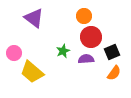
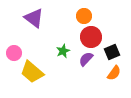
purple semicircle: rotated 42 degrees counterclockwise
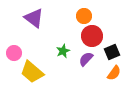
red circle: moved 1 px right, 1 px up
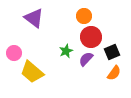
red circle: moved 1 px left, 1 px down
green star: moved 3 px right
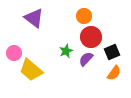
yellow trapezoid: moved 1 px left, 2 px up
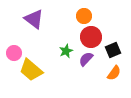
purple triangle: moved 1 px down
black square: moved 1 px right, 2 px up
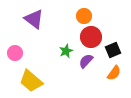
pink circle: moved 1 px right
purple semicircle: moved 2 px down
yellow trapezoid: moved 11 px down
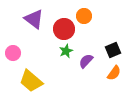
red circle: moved 27 px left, 8 px up
pink circle: moved 2 px left
